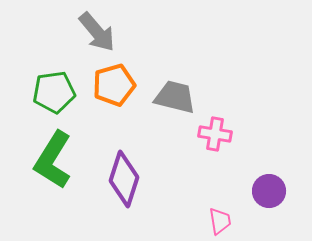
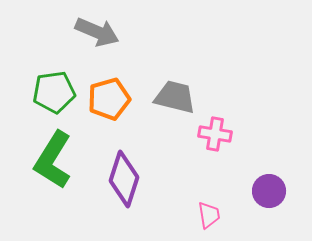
gray arrow: rotated 27 degrees counterclockwise
orange pentagon: moved 5 px left, 14 px down
pink trapezoid: moved 11 px left, 6 px up
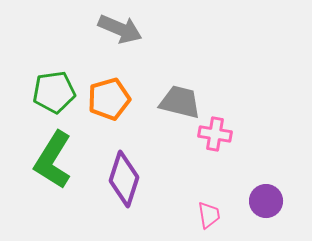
gray arrow: moved 23 px right, 3 px up
gray trapezoid: moved 5 px right, 5 px down
purple circle: moved 3 px left, 10 px down
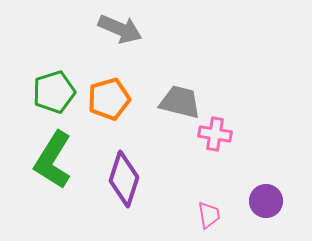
green pentagon: rotated 9 degrees counterclockwise
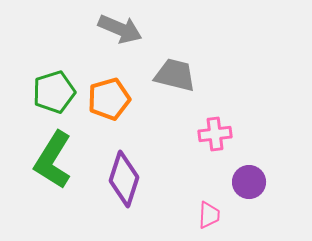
gray trapezoid: moved 5 px left, 27 px up
pink cross: rotated 16 degrees counterclockwise
purple circle: moved 17 px left, 19 px up
pink trapezoid: rotated 12 degrees clockwise
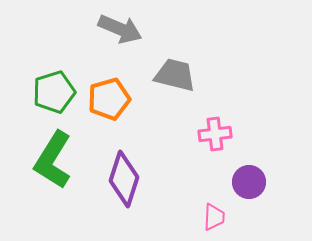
pink trapezoid: moved 5 px right, 2 px down
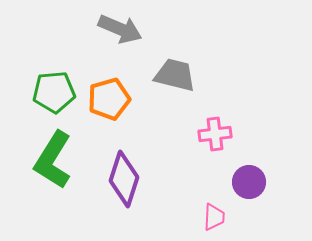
green pentagon: rotated 12 degrees clockwise
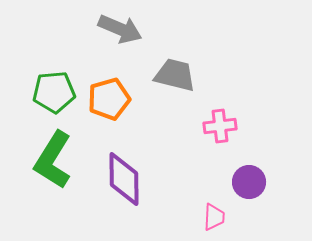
pink cross: moved 5 px right, 8 px up
purple diamond: rotated 18 degrees counterclockwise
